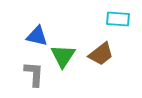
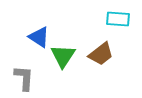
blue triangle: moved 2 px right, 1 px down; rotated 20 degrees clockwise
gray L-shape: moved 10 px left, 4 px down
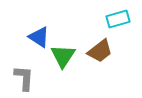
cyan rectangle: rotated 20 degrees counterclockwise
brown trapezoid: moved 1 px left, 3 px up
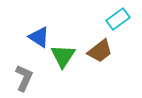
cyan rectangle: rotated 20 degrees counterclockwise
gray L-shape: rotated 20 degrees clockwise
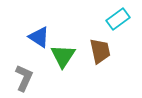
brown trapezoid: rotated 64 degrees counterclockwise
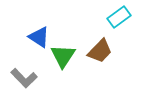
cyan rectangle: moved 1 px right, 2 px up
brown trapezoid: rotated 56 degrees clockwise
gray L-shape: rotated 112 degrees clockwise
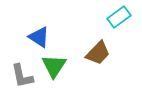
brown trapezoid: moved 2 px left, 2 px down
green triangle: moved 9 px left, 10 px down
gray L-shape: moved 2 px left, 2 px up; rotated 32 degrees clockwise
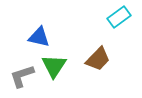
blue triangle: rotated 20 degrees counterclockwise
brown trapezoid: moved 6 px down
gray L-shape: rotated 84 degrees clockwise
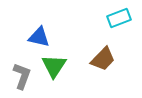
cyan rectangle: moved 1 px down; rotated 15 degrees clockwise
brown trapezoid: moved 5 px right
gray L-shape: rotated 128 degrees clockwise
